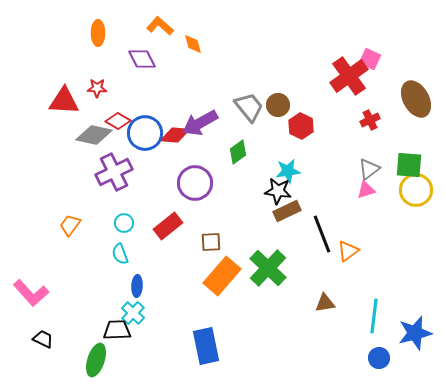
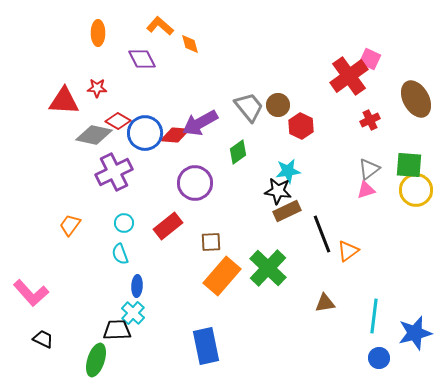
orange diamond at (193, 44): moved 3 px left
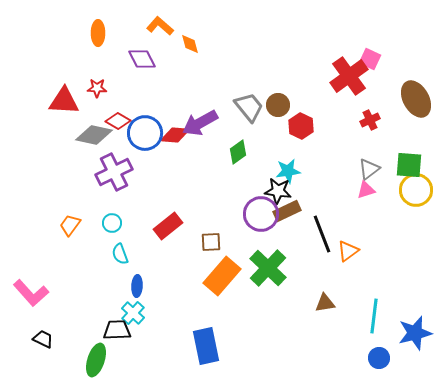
purple circle at (195, 183): moved 66 px right, 31 px down
cyan circle at (124, 223): moved 12 px left
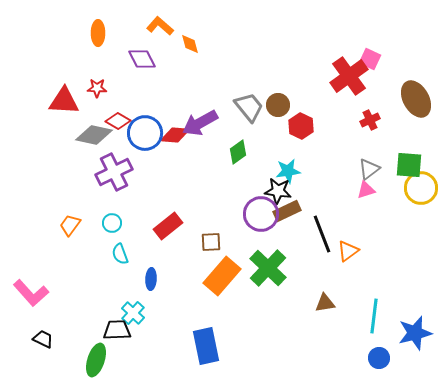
yellow circle at (416, 190): moved 5 px right, 2 px up
blue ellipse at (137, 286): moved 14 px right, 7 px up
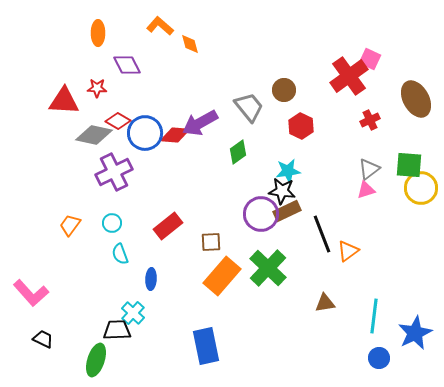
purple diamond at (142, 59): moved 15 px left, 6 px down
brown circle at (278, 105): moved 6 px right, 15 px up
black star at (278, 191): moved 4 px right
blue star at (415, 333): rotated 12 degrees counterclockwise
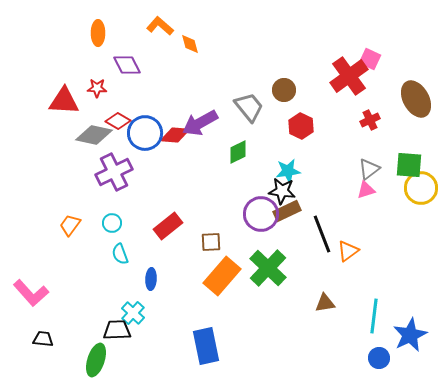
green diamond at (238, 152): rotated 10 degrees clockwise
blue star at (415, 333): moved 5 px left, 2 px down
black trapezoid at (43, 339): rotated 20 degrees counterclockwise
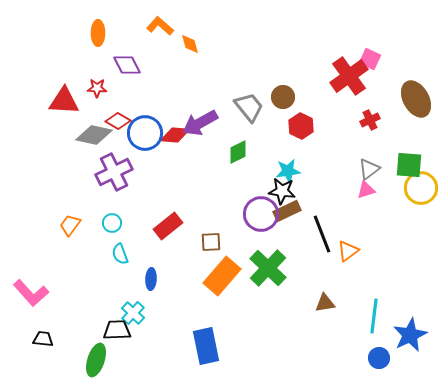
brown circle at (284, 90): moved 1 px left, 7 px down
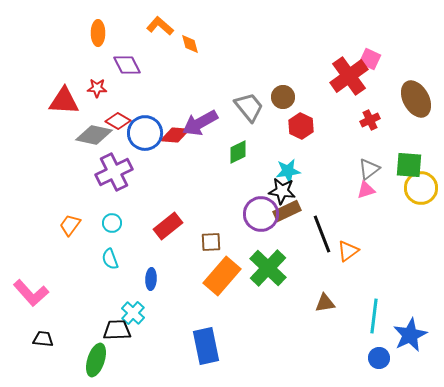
cyan semicircle at (120, 254): moved 10 px left, 5 px down
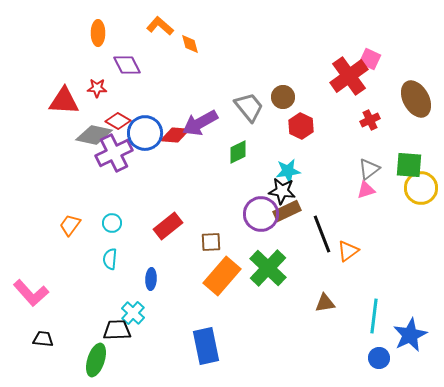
purple cross at (114, 172): moved 19 px up
cyan semicircle at (110, 259): rotated 25 degrees clockwise
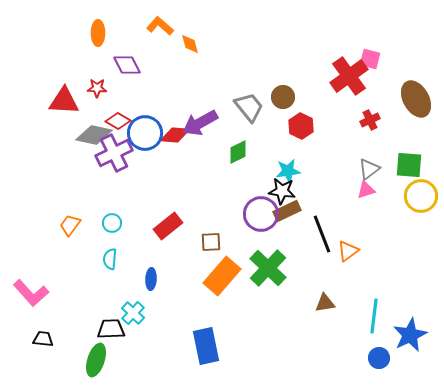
pink square at (370, 59): rotated 10 degrees counterclockwise
yellow circle at (421, 188): moved 8 px down
black trapezoid at (117, 330): moved 6 px left, 1 px up
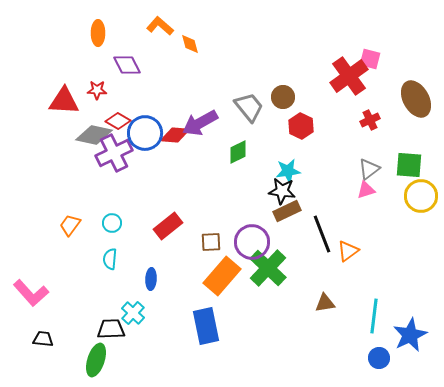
red star at (97, 88): moved 2 px down
purple circle at (261, 214): moved 9 px left, 28 px down
blue rectangle at (206, 346): moved 20 px up
